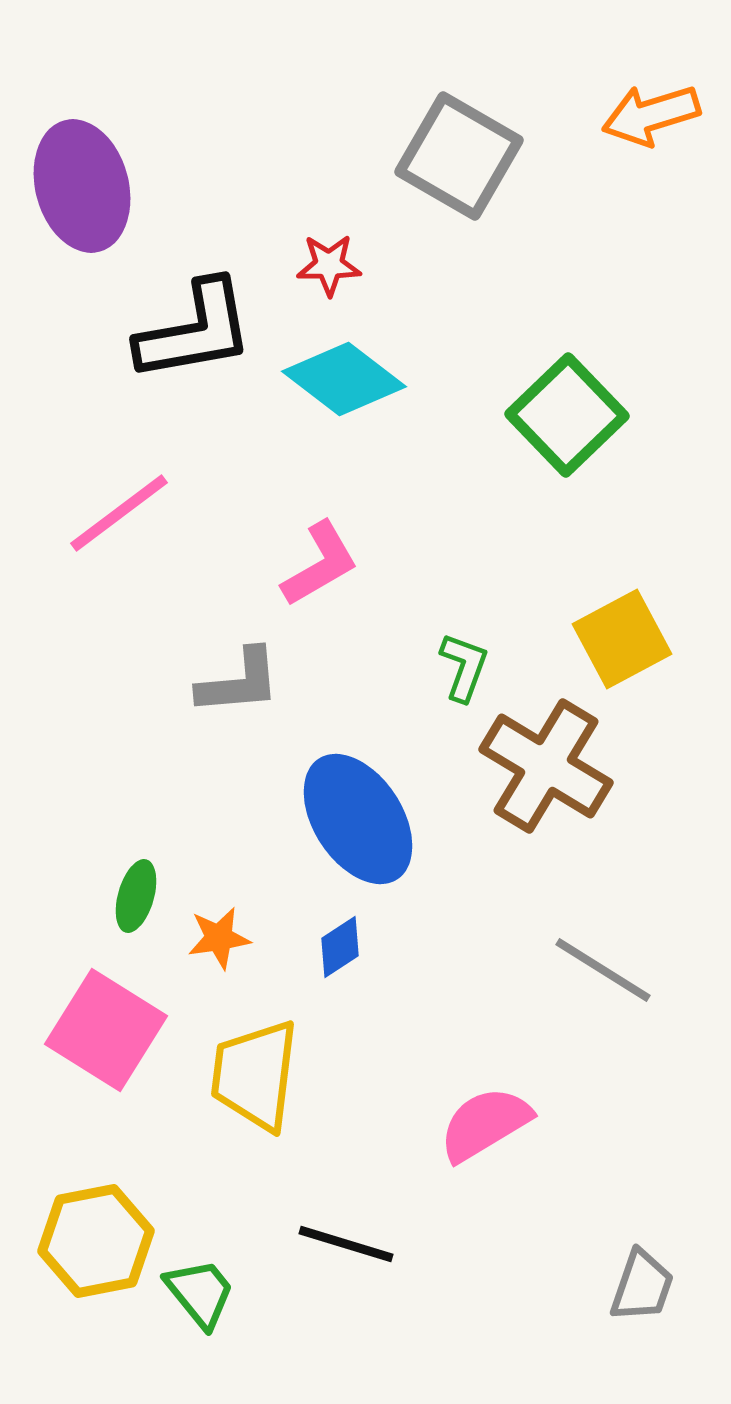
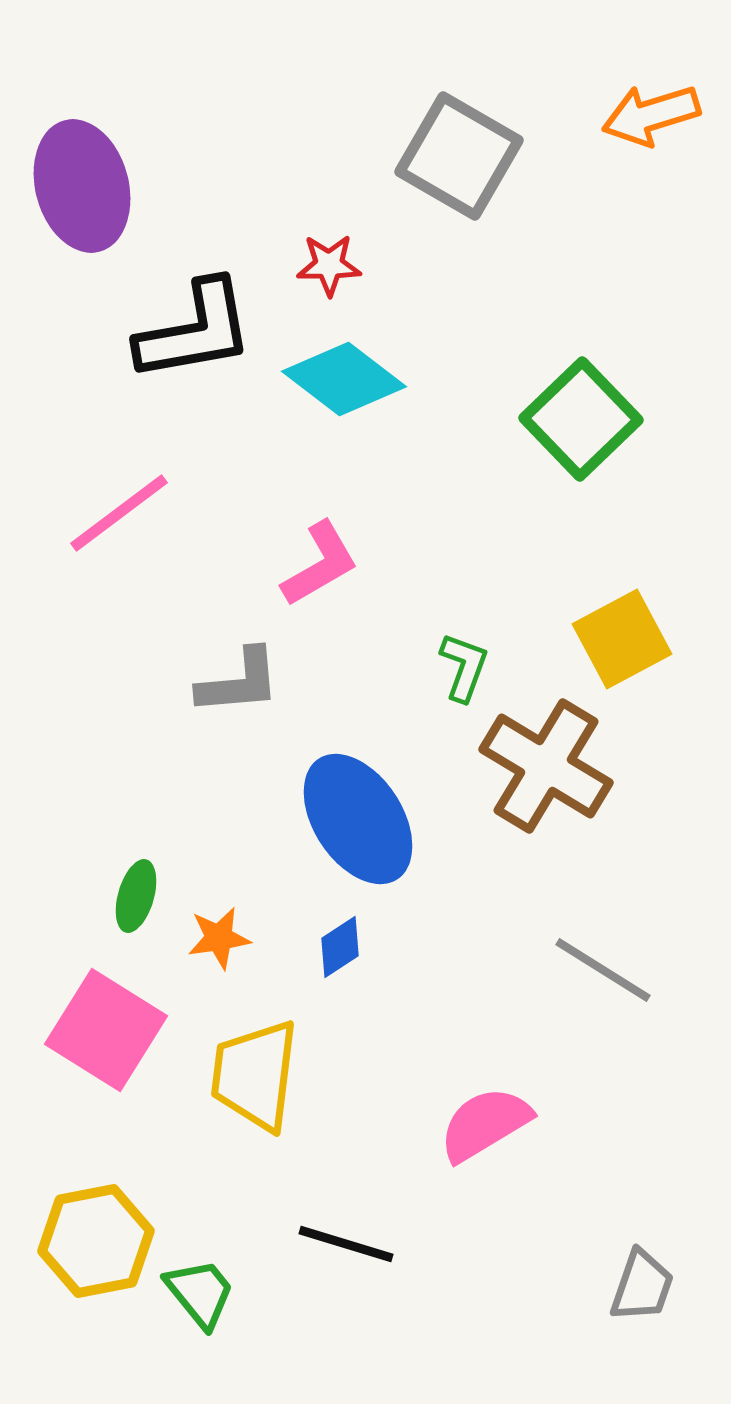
green square: moved 14 px right, 4 px down
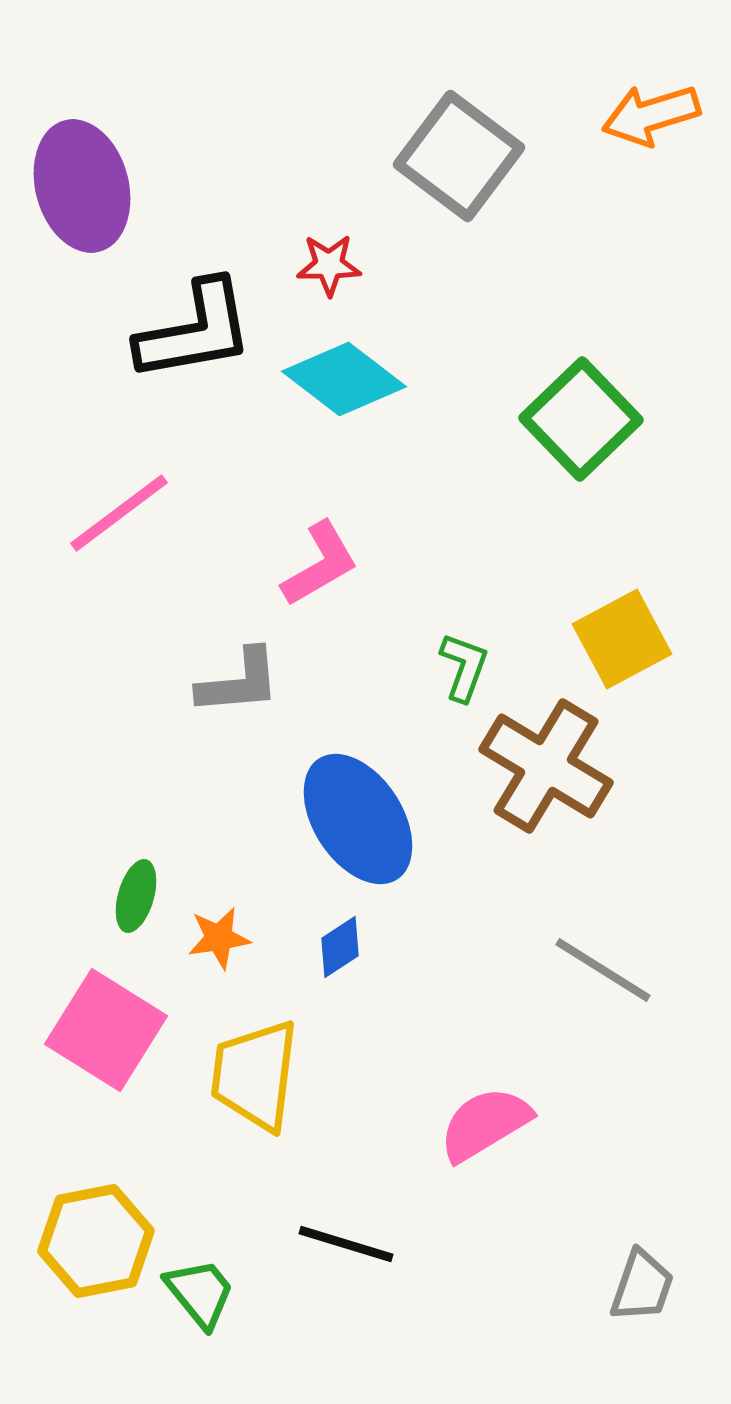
gray square: rotated 7 degrees clockwise
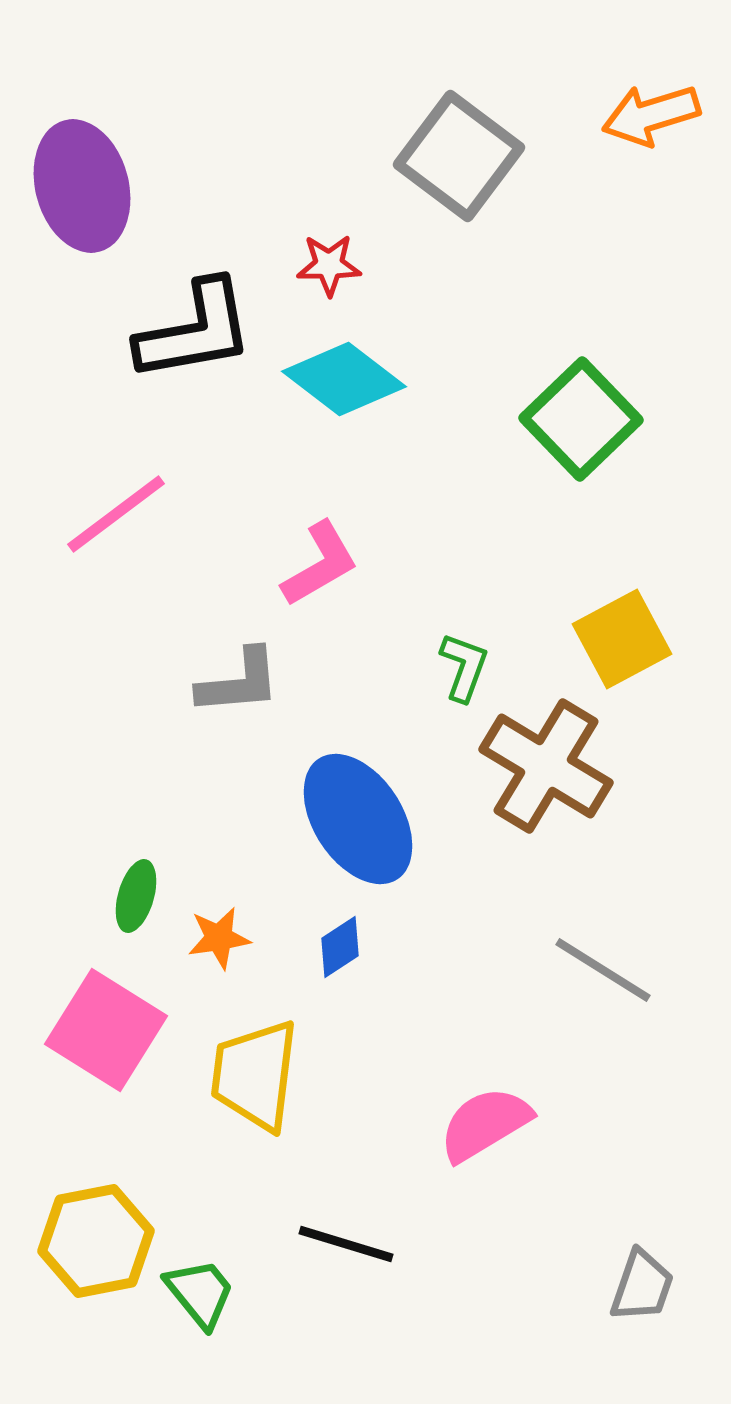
pink line: moved 3 px left, 1 px down
